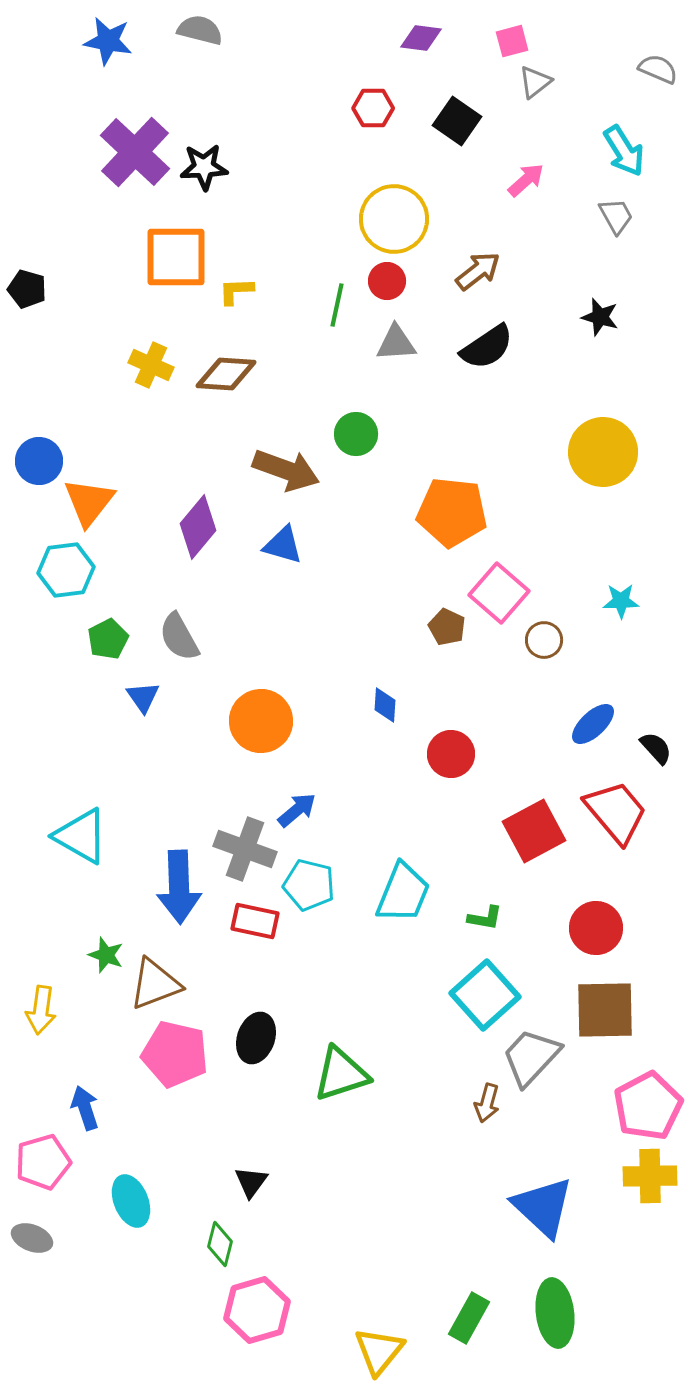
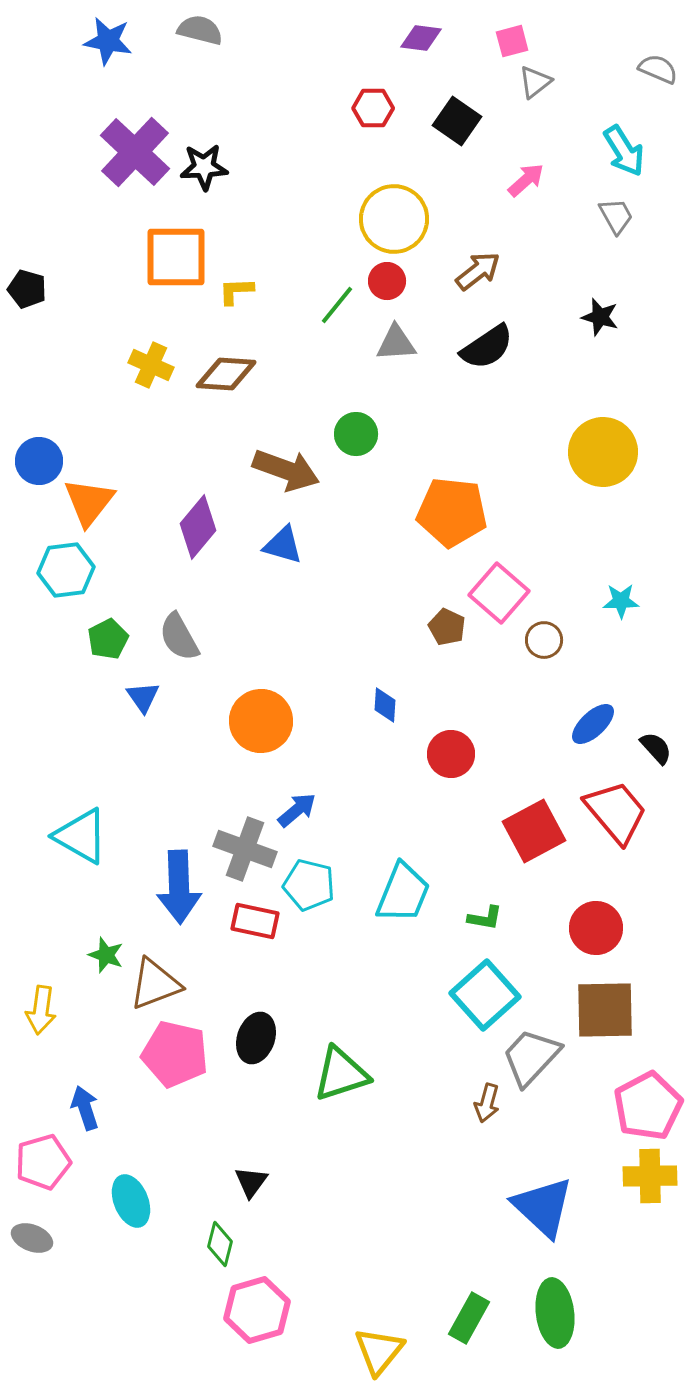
green line at (337, 305): rotated 27 degrees clockwise
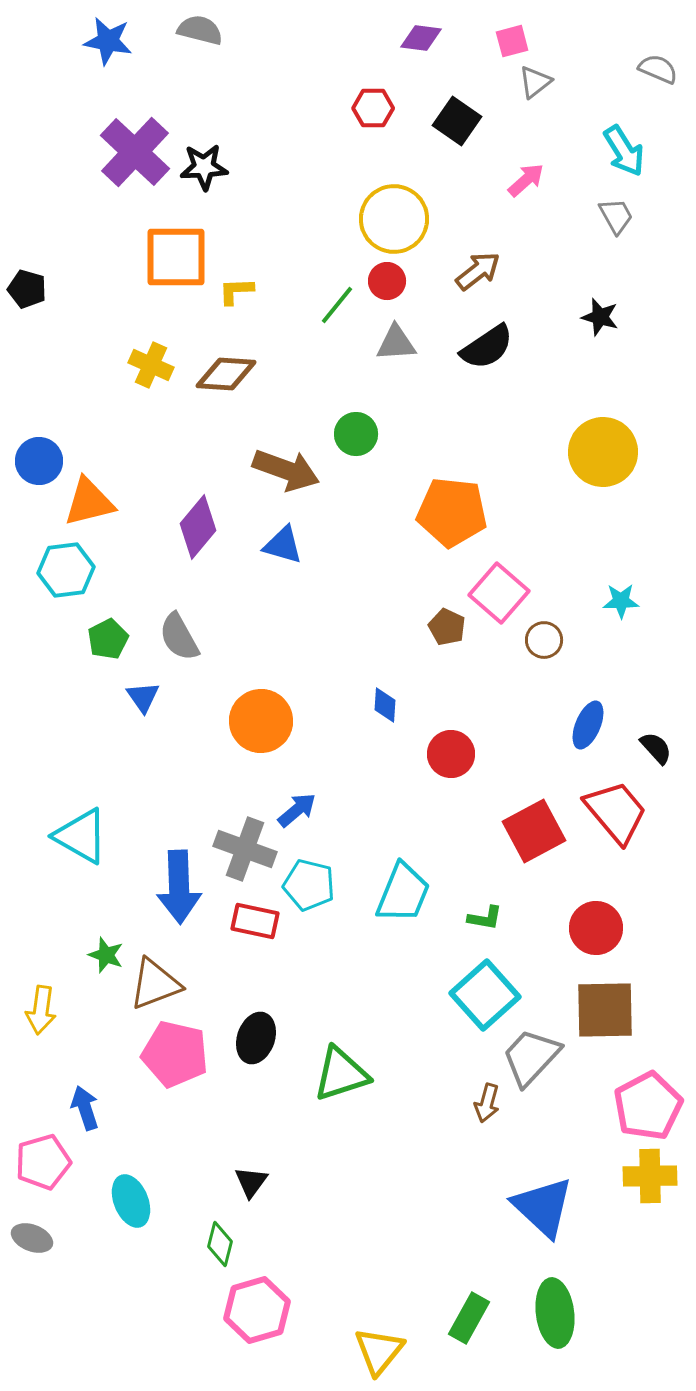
orange triangle at (89, 502): rotated 38 degrees clockwise
blue ellipse at (593, 724): moved 5 px left, 1 px down; rotated 24 degrees counterclockwise
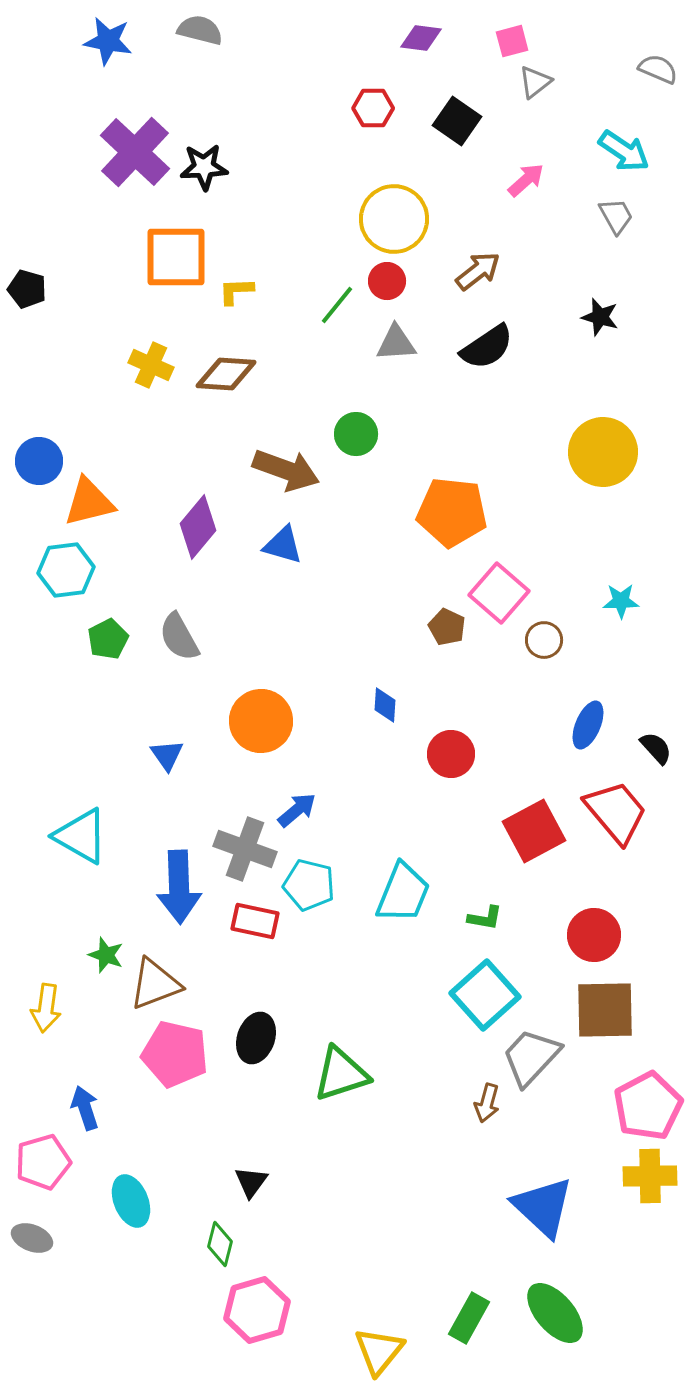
cyan arrow at (624, 151): rotated 24 degrees counterclockwise
blue triangle at (143, 697): moved 24 px right, 58 px down
red circle at (596, 928): moved 2 px left, 7 px down
yellow arrow at (41, 1010): moved 5 px right, 2 px up
green ellipse at (555, 1313): rotated 34 degrees counterclockwise
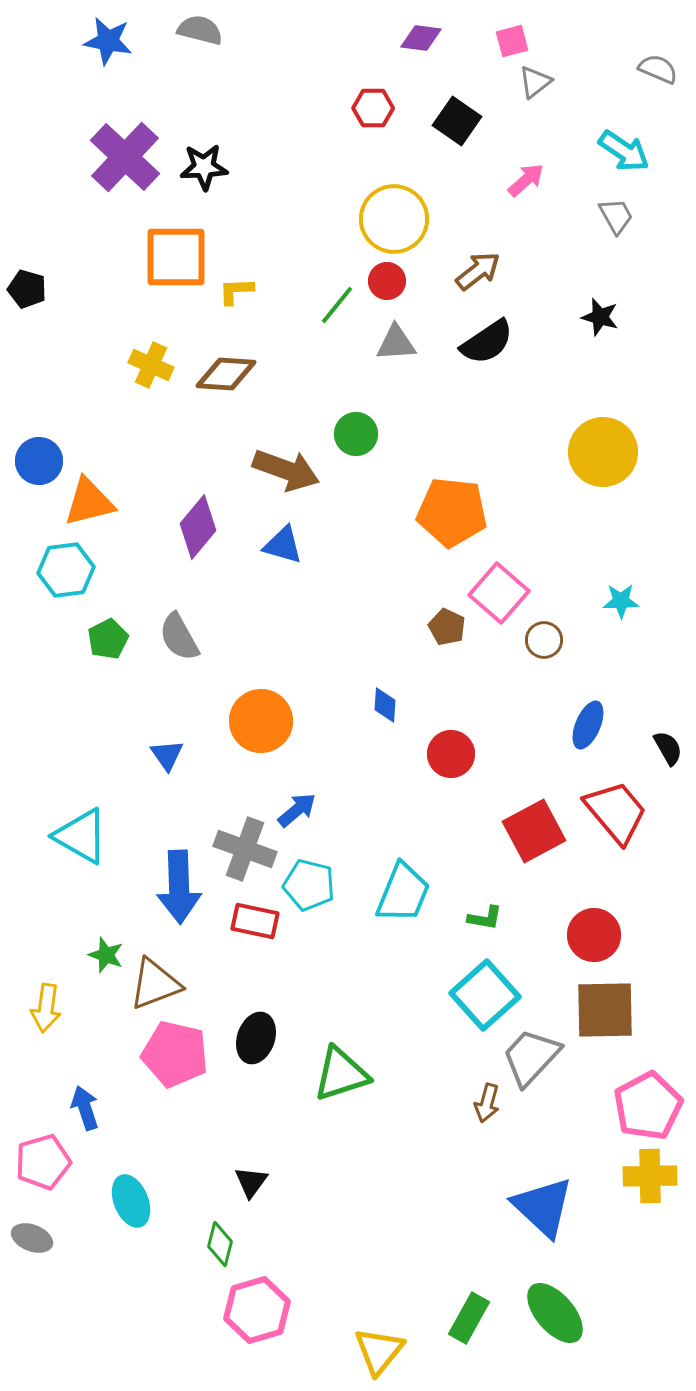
purple cross at (135, 152): moved 10 px left, 5 px down
black semicircle at (487, 347): moved 5 px up
black semicircle at (656, 748): moved 12 px right; rotated 12 degrees clockwise
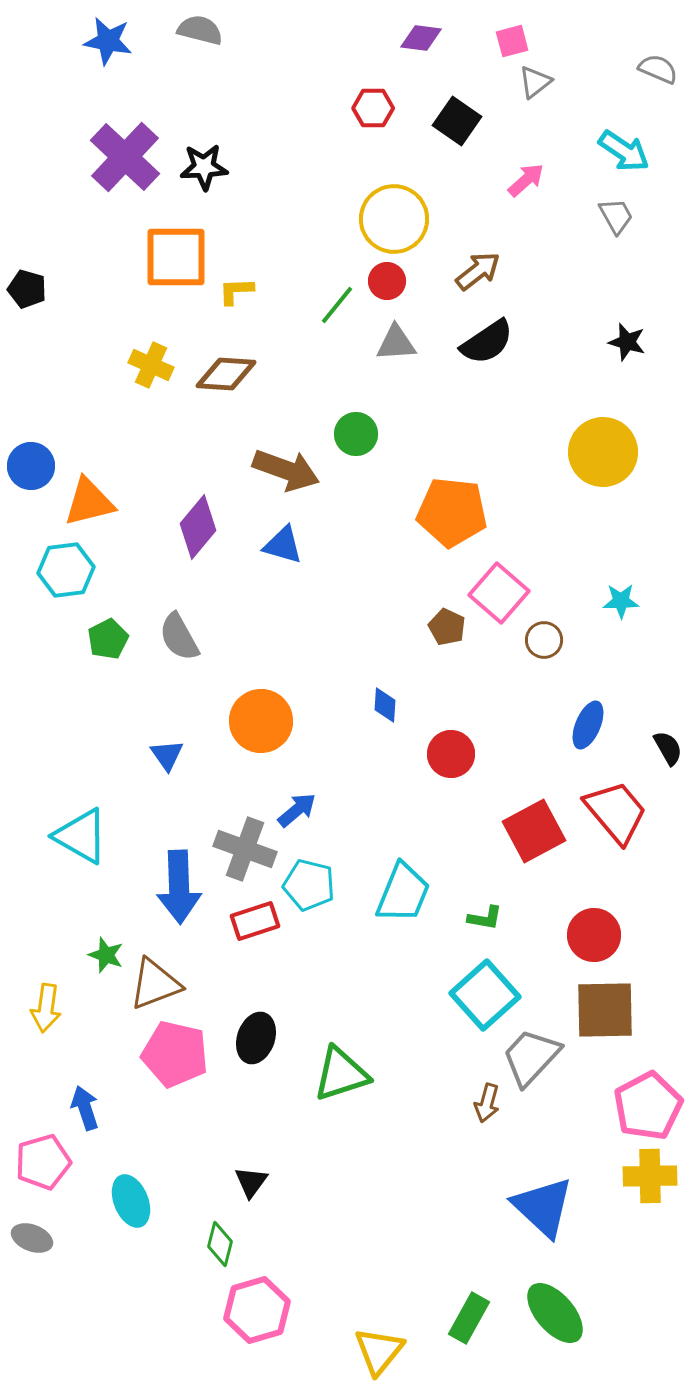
black star at (600, 317): moved 27 px right, 25 px down
blue circle at (39, 461): moved 8 px left, 5 px down
red rectangle at (255, 921): rotated 30 degrees counterclockwise
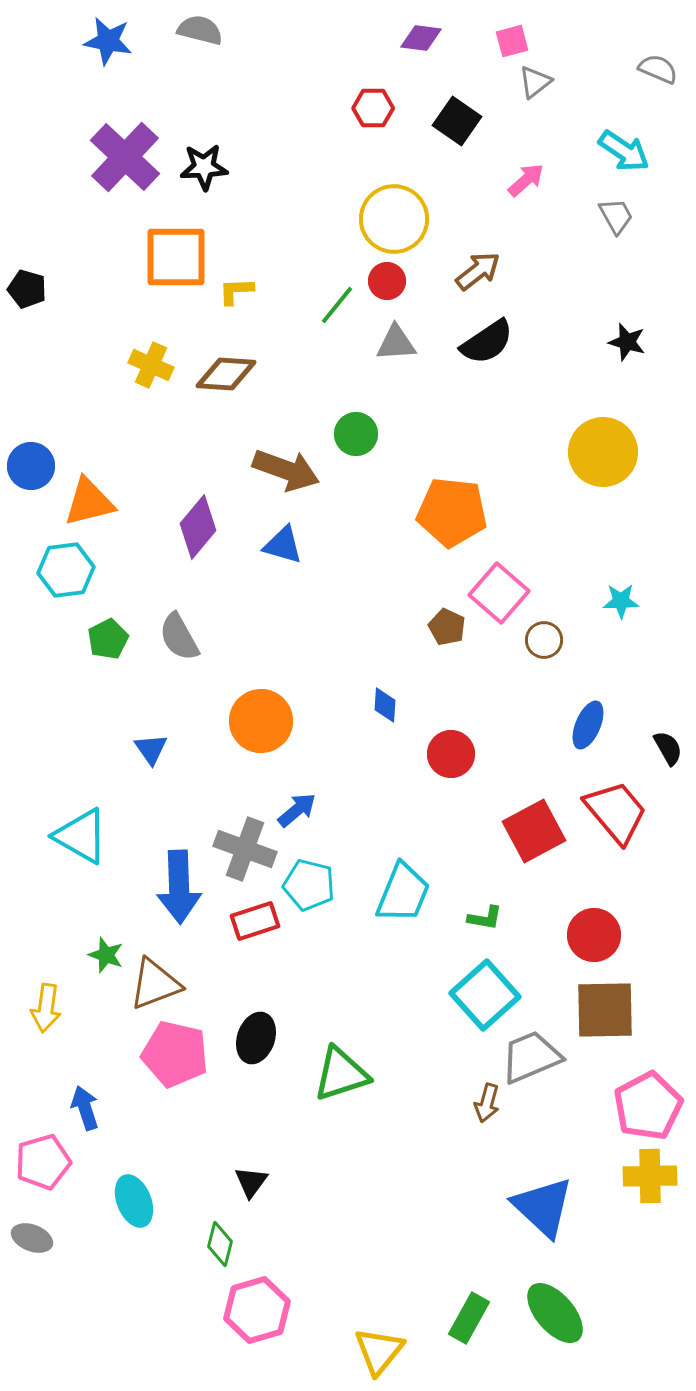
blue triangle at (167, 755): moved 16 px left, 6 px up
gray trapezoid at (531, 1057): rotated 24 degrees clockwise
cyan ellipse at (131, 1201): moved 3 px right
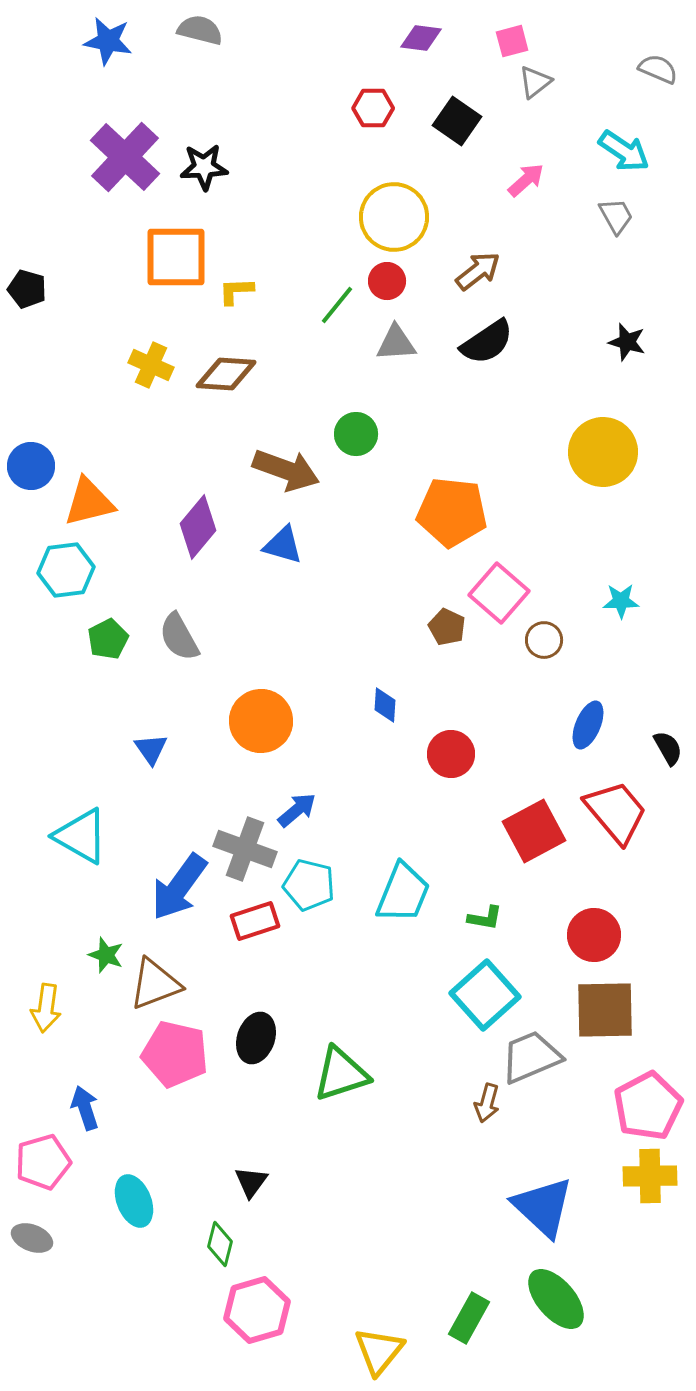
yellow circle at (394, 219): moved 2 px up
blue arrow at (179, 887): rotated 38 degrees clockwise
green ellipse at (555, 1313): moved 1 px right, 14 px up
